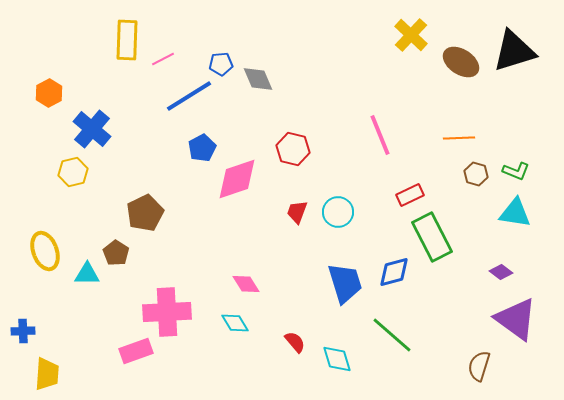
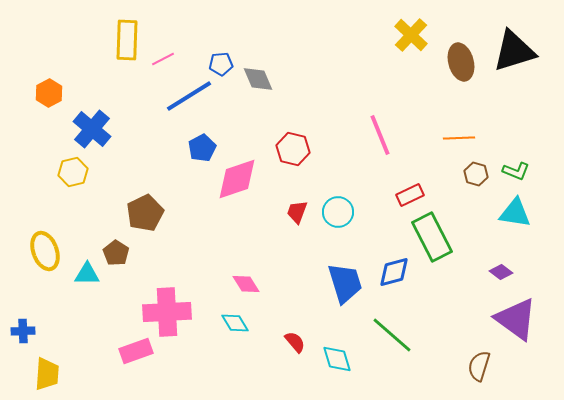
brown ellipse at (461, 62): rotated 42 degrees clockwise
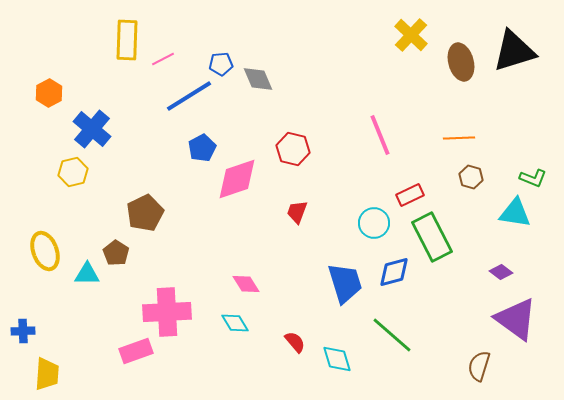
green L-shape at (516, 171): moved 17 px right, 7 px down
brown hexagon at (476, 174): moved 5 px left, 3 px down
cyan circle at (338, 212): moved 36 px right, 11 px down
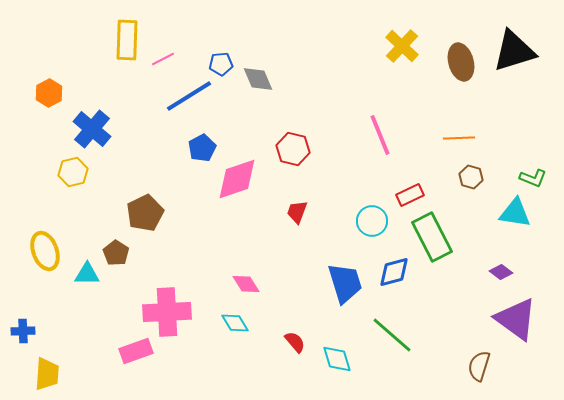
yellow cross at (411, 35): moved 9 px left, 11 px down
cyan circle at (374, 223): moved 2 px left, 2 px up
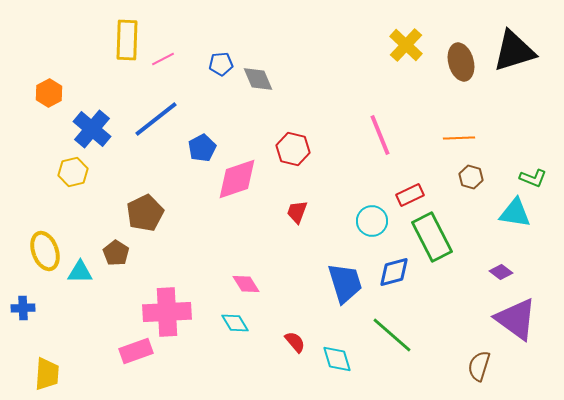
yellow cross at (402, 46): moved 4 px right, 1 px up
blue line at (189, 96): moved 33 px left, 23 px down; rotated 6 degrees counterclockwise
cyan triangle at (87, 274): moved 7 px left, 2 px up
blue cross at (23, 331): moved 23 px up
